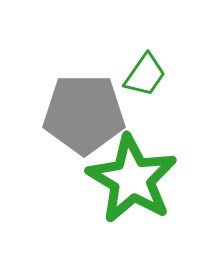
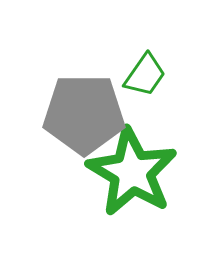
green star: moved 7 px up
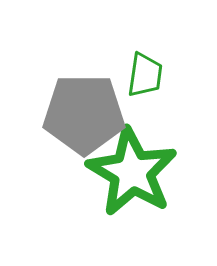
green trapezoid: rotated 27 degrees counterclockwise
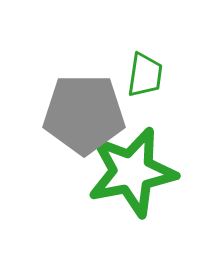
green star: rotated 30 degrees clockwise
